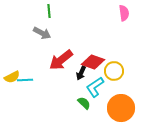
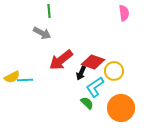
green semicircle: moved 3 px right
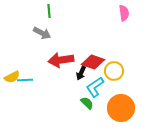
red arrow: rotated 30 degrees clockwise
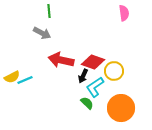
red arrow: rotated 20 degrees clockwise
black arrow: moved 2 px right, 3 px down
cyan line: rotated 21 degrees counterclockwise
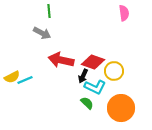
cyan L-shape: rotated 120 degrees counterclockwise
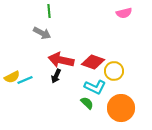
pink semicircle: rotated 84 degrees clockwise
black arrow: moved 27 px left
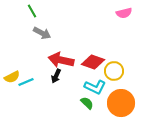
green line: moved 17 px left; rotated 24 degrees counterclockwise
cyan line: moved 1 px right, 2 px down
orange circle: moved 5 px up
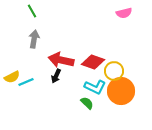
gray arrow: moved 8 px left, 6 px down; rotated 108 degrees counterclockwise
orange circle: moved 12 px up
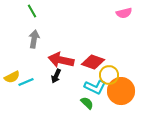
yellow circle: moved 5 px left, 4 px down
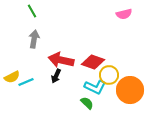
pink semicircle: moved 1 px down
orange circle: moved 9 px right, 1 px up
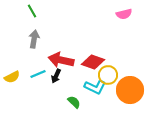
yellow circle: moved 1 px left
cyan line: moved 12 px right, 8 px up
green semicircle: moved 13 px left, 1 px up
